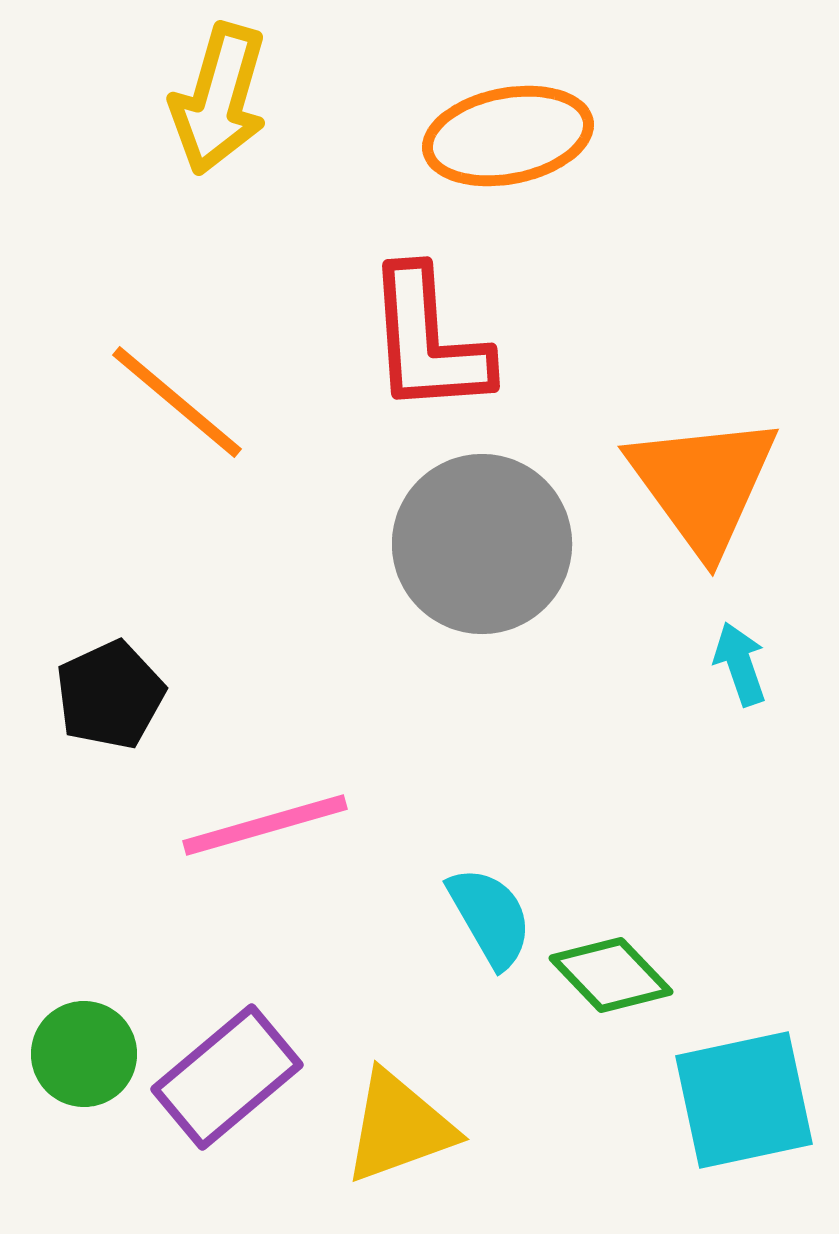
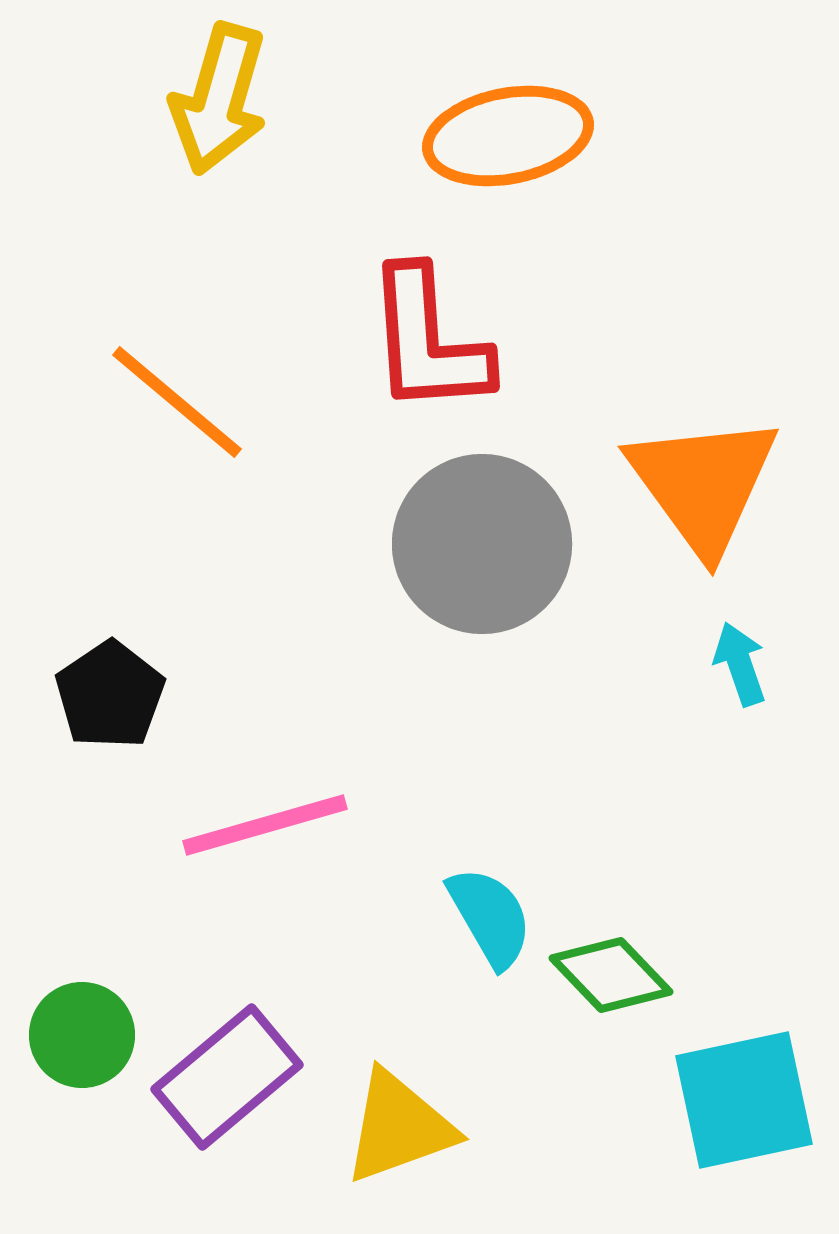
black pentagon: rotated 9 degrees counterclockwise
green circle: moved 2 px left, 19 px up
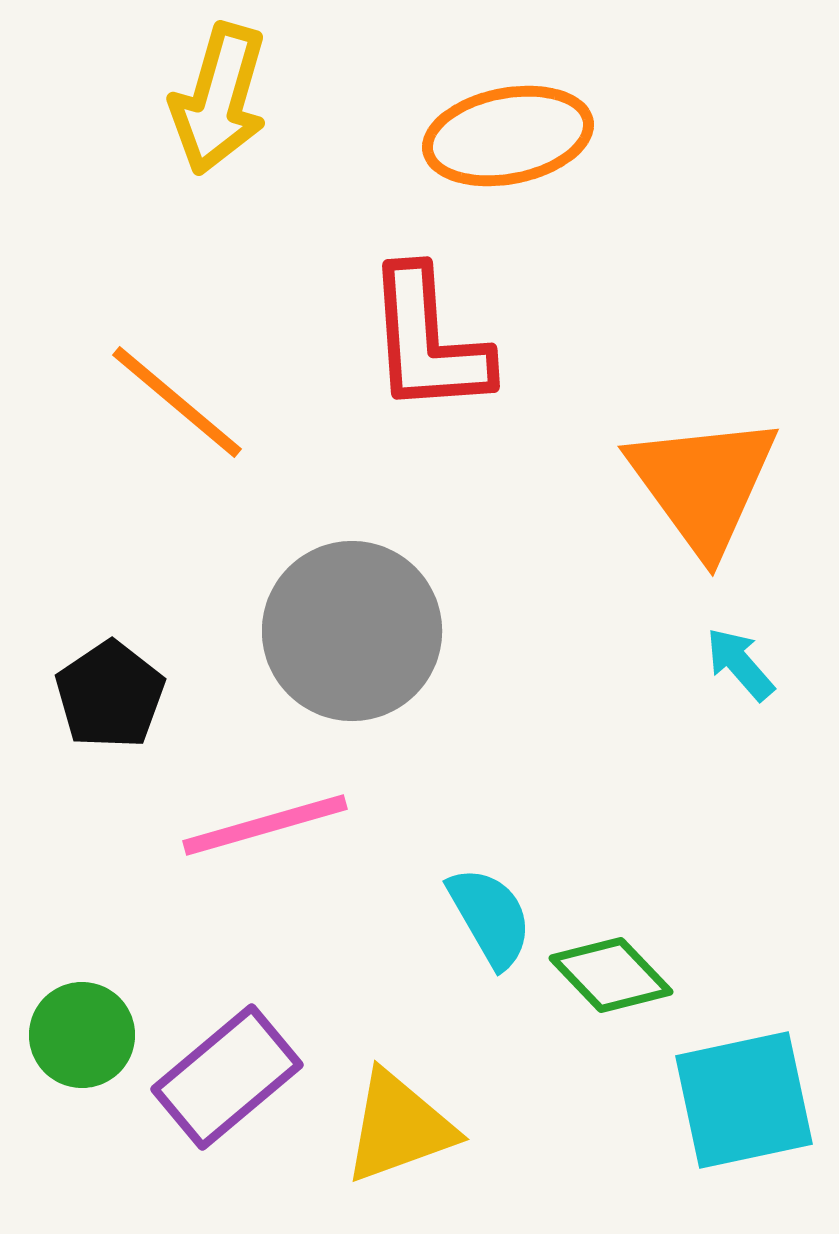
gray circle: moved 130 px left, 87 px down
cyan arrow: rotated 22 degrees counterclockwise
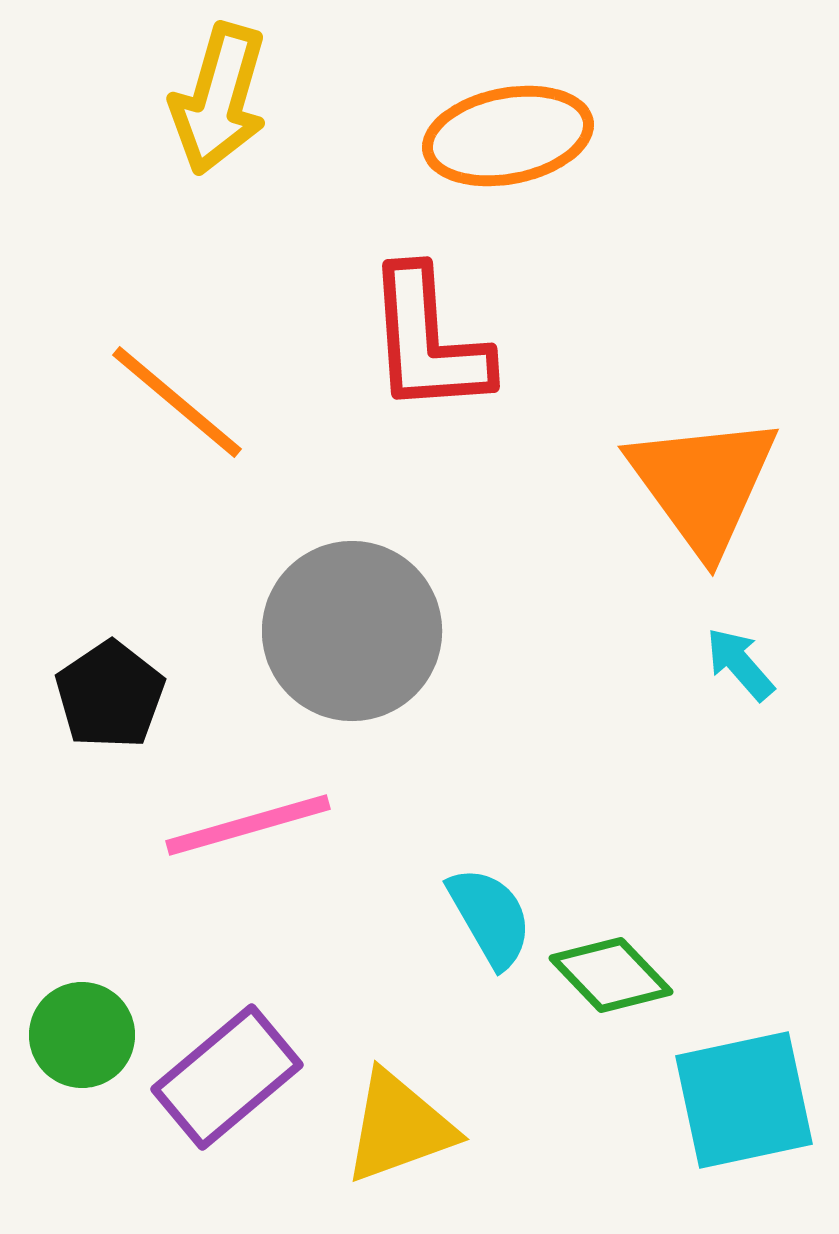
pink line: moved 17 px left
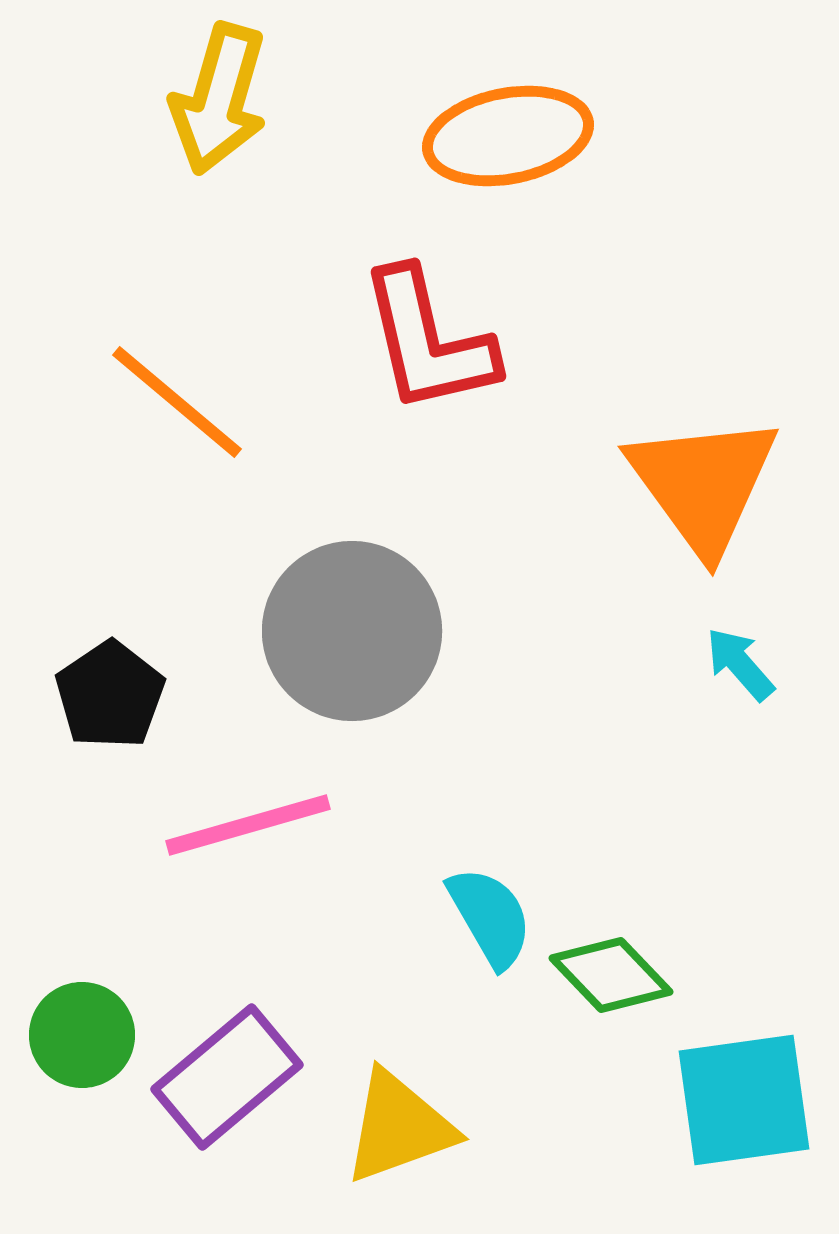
red L-shape: rotated 9 degrees counterclockwise
cyan square: rotated 4 degrees clockwise
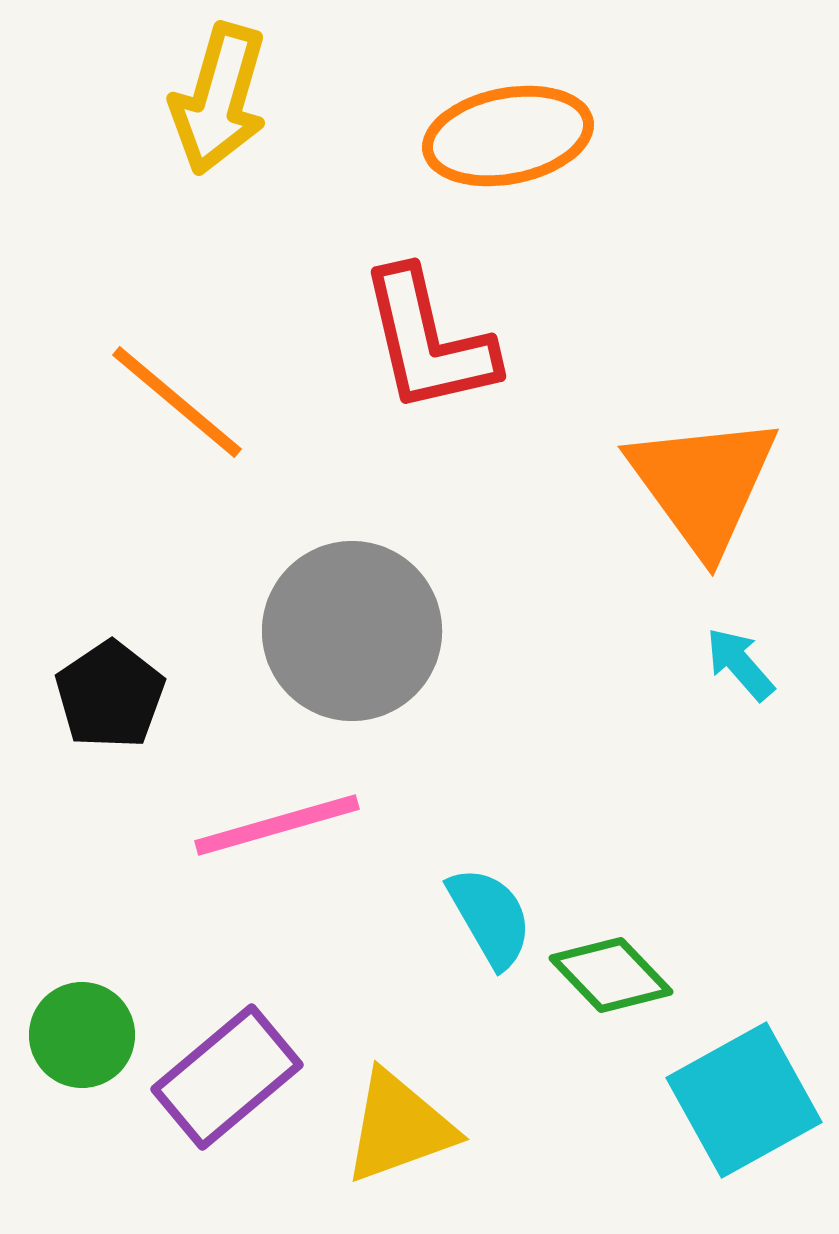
pink line: moved 29 px right
cyan square: rotated 21 degrees counterclockwise
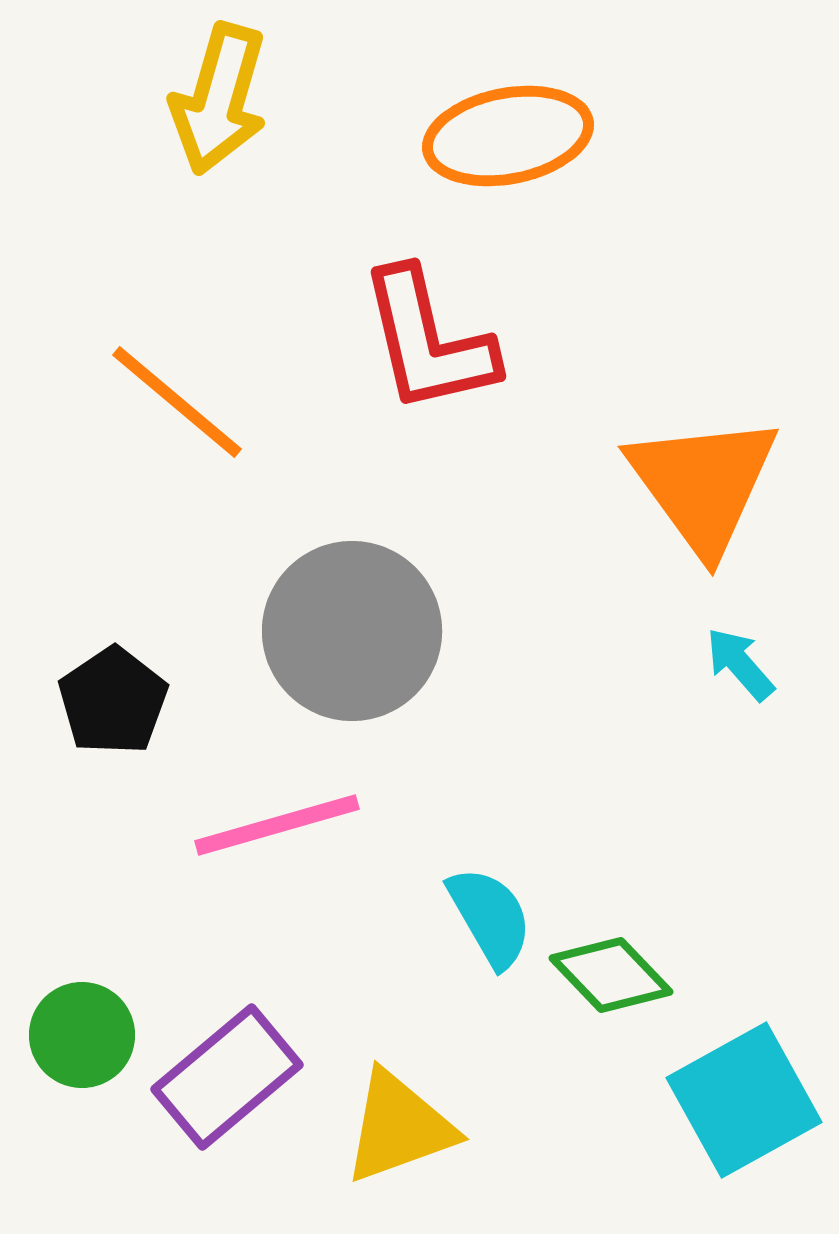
black pentagon: moved 3 px right, 6 px down
